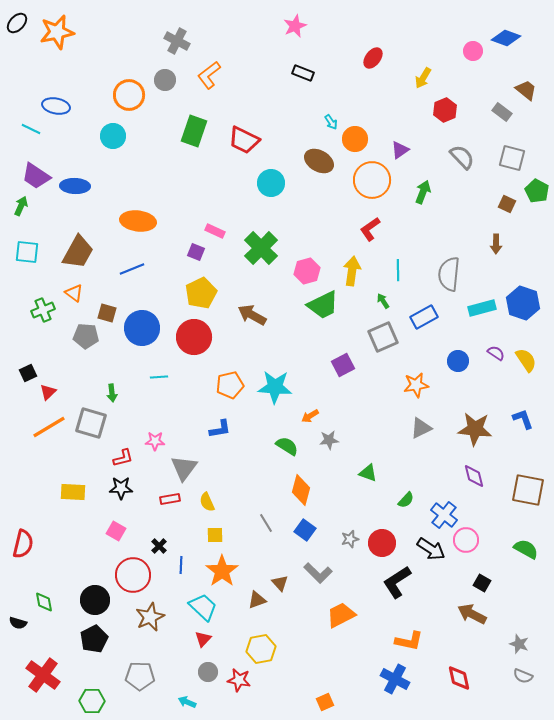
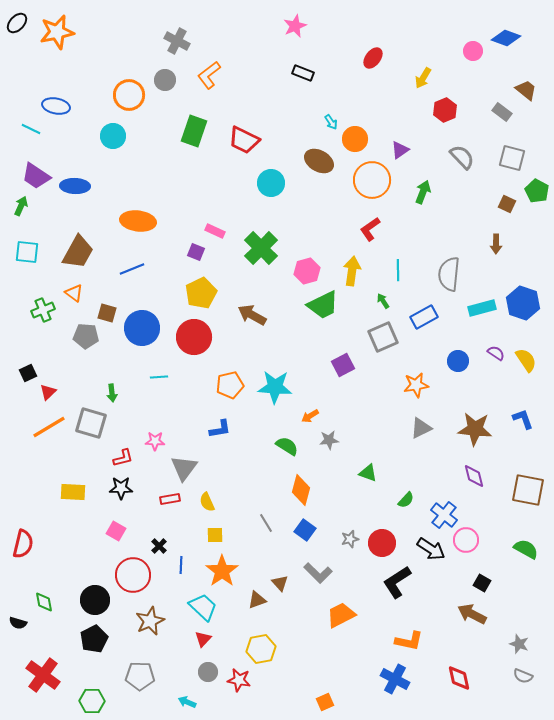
brown star at (150, 617): moved 4 px down
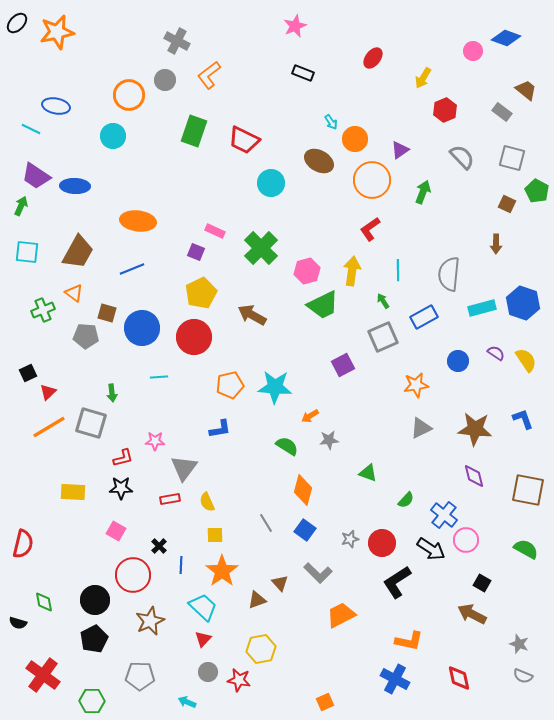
orange diamond at (301, 490): moved 2 px right
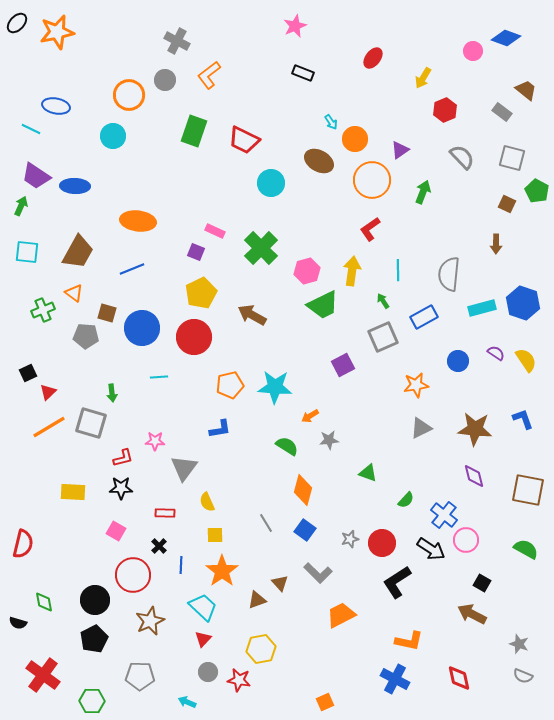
red rectangle at (170, 499): moved 5 px left, 14 px down; rotated 12 degrees clockwise
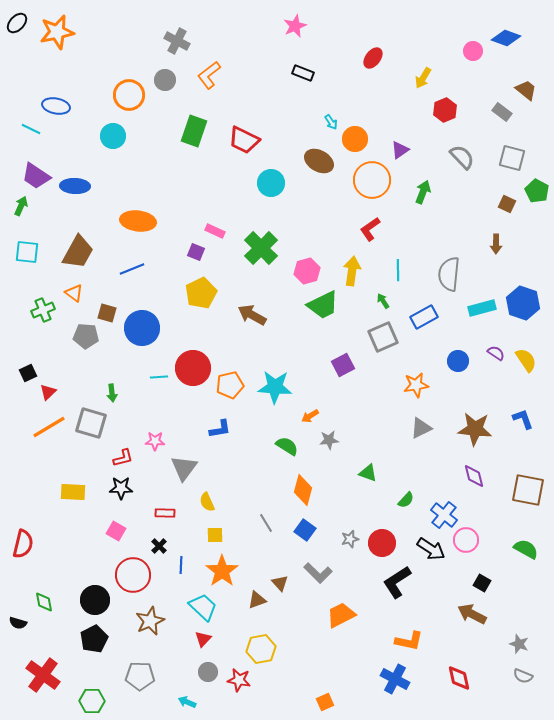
red circle at (194, 337): moved 1 px left, 31 px down
